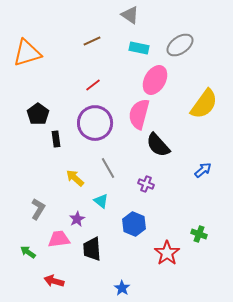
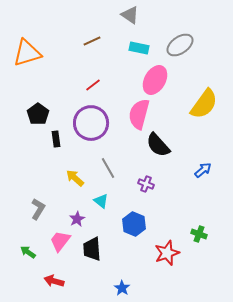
purple circle: moved 4 px left
pink trapezoid: moved 1 px right, 2 px down; rotated 45 degrees counterclockwise
red star: rotated 15 degrees clockwise
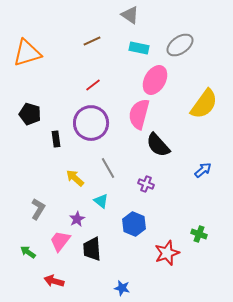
black pentagon: moved 8 px left; rotated 20 degrees counterclockwise
blue star: rotated 21 degrees counterclockwise
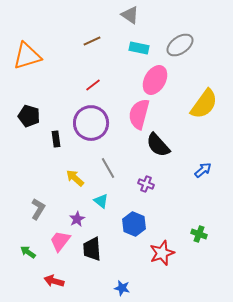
orange triangle: moved 3 px down
black pentagon: moved 1 px left, 2 px down
red star: moved 5 px left
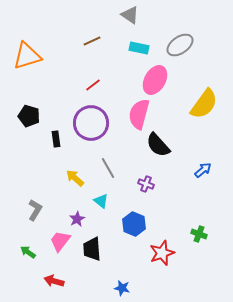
gray L-shape: moved 3 px left, 1 px down
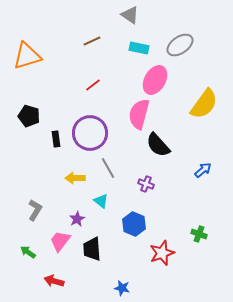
purple circle: moved 1 px left, 10 px down
yellow arrow: rotated 42 degrees counterclockwise
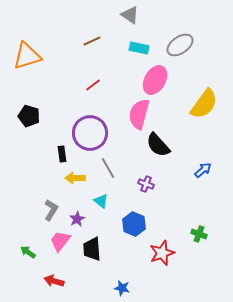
black rectangle: moved 6 px right, 15 px down
gray L-shape: moved 16 px right
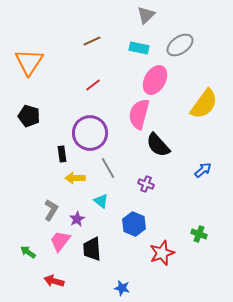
gray triangle: moved 16 px right; rotated 42 degrees clockwise
orange triangle: moved 2 px right, 6 px down; rotated 40 degrees counterclockwise
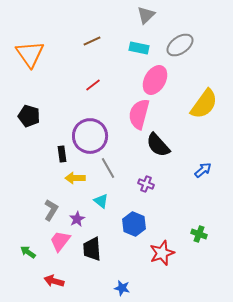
orange triangle: moved 1 px right, 8 px up; rotated 8 degrees counterclockwise
purple circle: moved 3 px down
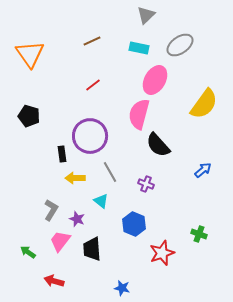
gray line: moved 2 px right, 4 px down
purple star: rotated 21 degrees counterclockwise
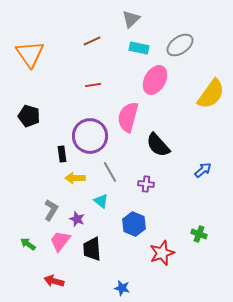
gray triangle: moved 15 px left, 4 px down
red line: rotated 28 degrees clockwise
yellow semicircle: moved 7 px right, 10 px up
pink semicircle: moved 11 px left, 3 px down
purple cross: rotated 14 degrees counterclockwise
green arrow: moved 8 px up
